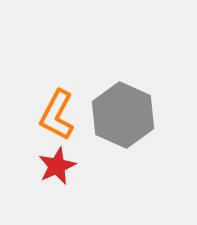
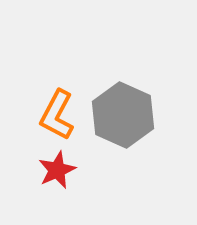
red star: moved 4 px down
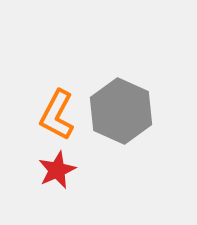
gray hexagon: moved 2 px left, 4 px up
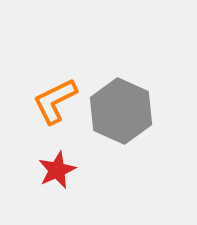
orange L-shape: moved 2 px left, 14 px up; rotated 36 degrees clockwise
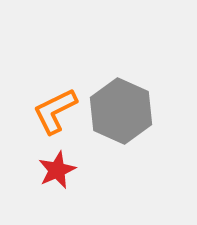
orange L-shape: moved 10 px down
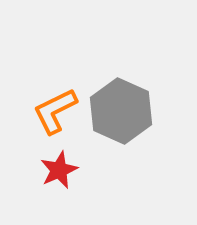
red star: moved 2 px right
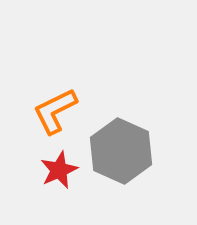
gray hexagon: moved 40 px down
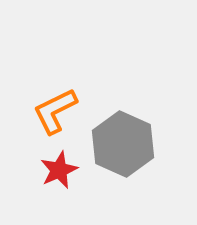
gray hexagon: moved 2 px right, 7 px up
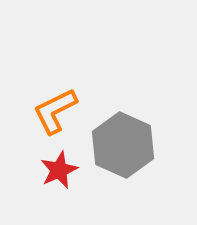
gray hexagon: moved 1 px down
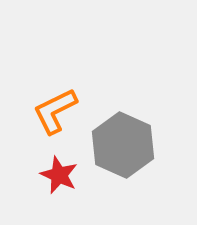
red star: moved 5 px down; rotated 24 degrees counterclockwise
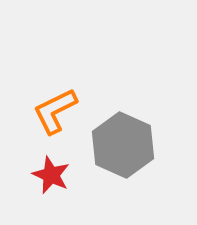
red star: moved 8 px left
